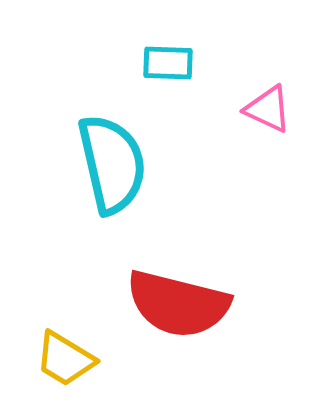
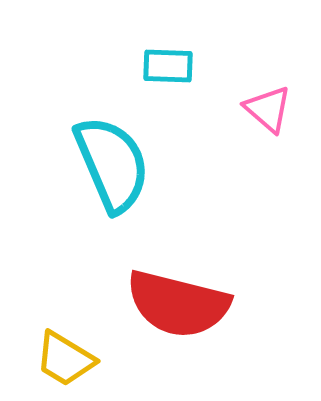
cyan rectangle: moved 3 px down
pink triangle: rotated 16 degrees clockwise
cyan semicircle: rotated 10 degrees counterclockwise
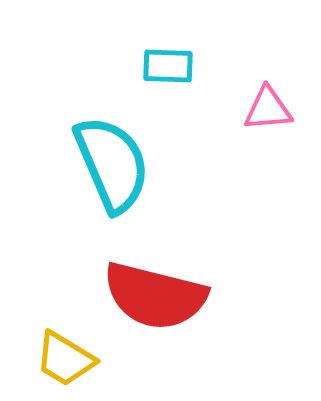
pink triangle: rotated 46 degrees counterclockwise
red semicircle: moved 23 px left, 8 px up
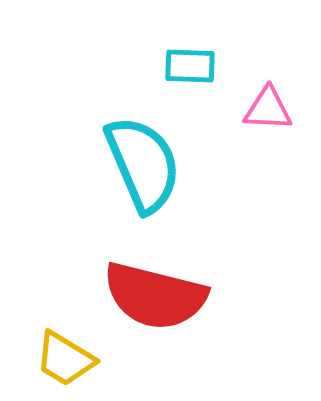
cyan rectangle: moved 22 px right
pink triangle: rotated 8 degrees clockwise
cyan semicircle: moved 31 px right
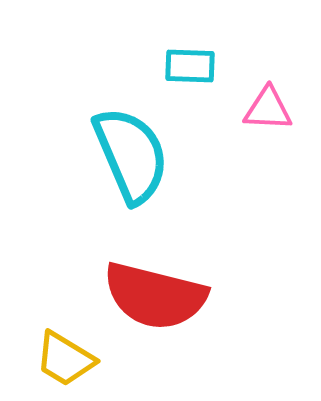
cyan semicircle: moved 12 px left, 9 px up
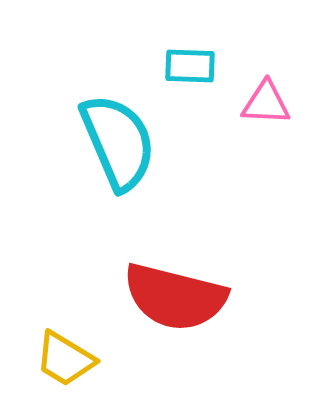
pink triangle: moved 2 px left, 6 px up
cyan semicircle: moved 13 px left, 13 px up
red semicircle: moved 20 px right, 1 px down
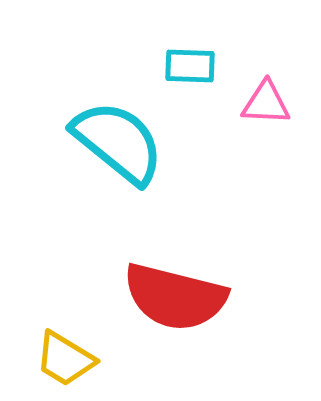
cyan semicircle: rotated 28 degrees counterclockwise
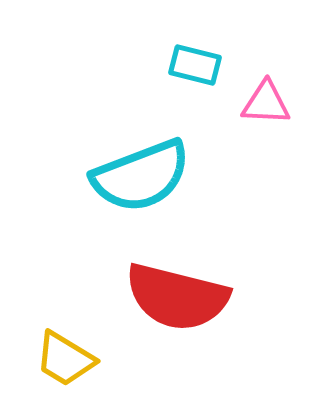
cyan rectangle: moved 5 px right, 1 px up; rotated 12 degrees clockwise
cyan semicircle: moved 23 px right, 34 px down; rotated 120 degrees clockwise
red semicircle: moved 2 px right
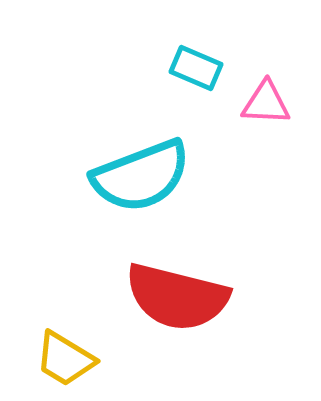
cyan rectangle: moved 1 px right, 3 px down; rotated 9 degrees clockwise
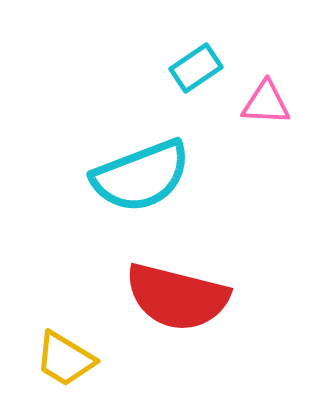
cyan rectangle: rotated 57 degrees counterclockwise
